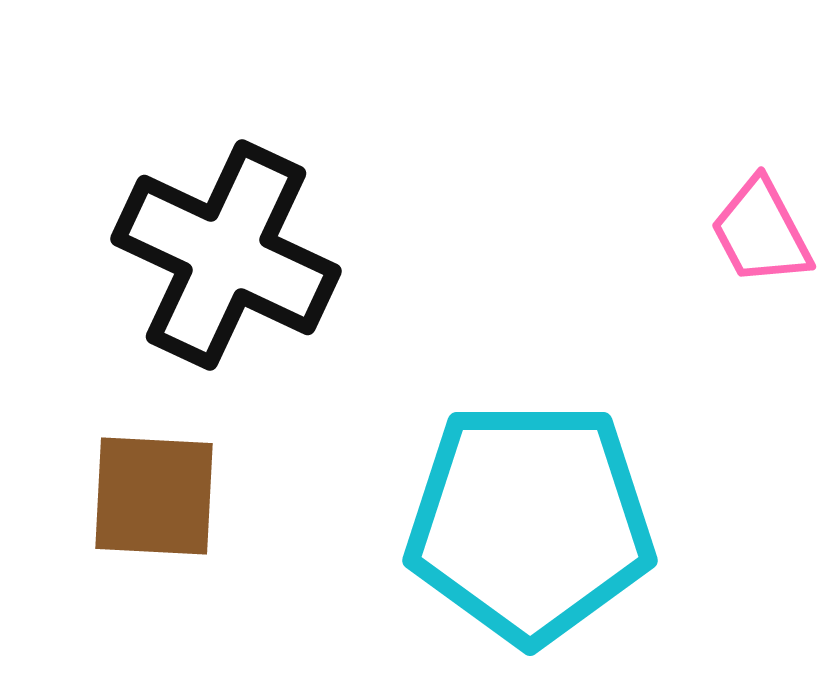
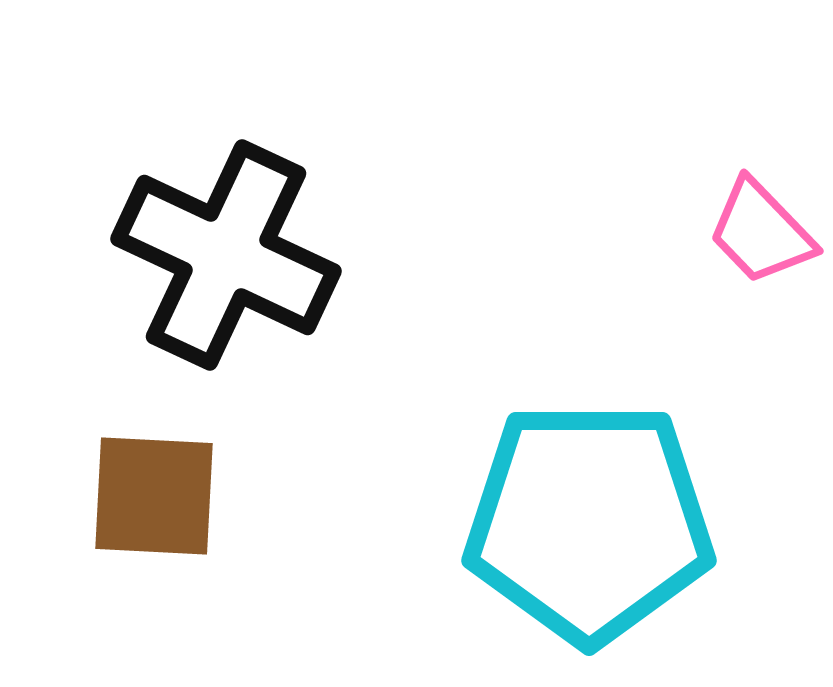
pink trapezoid: rotated 16 degrees counterclockwise
cyan pentagon: moved 59 px right
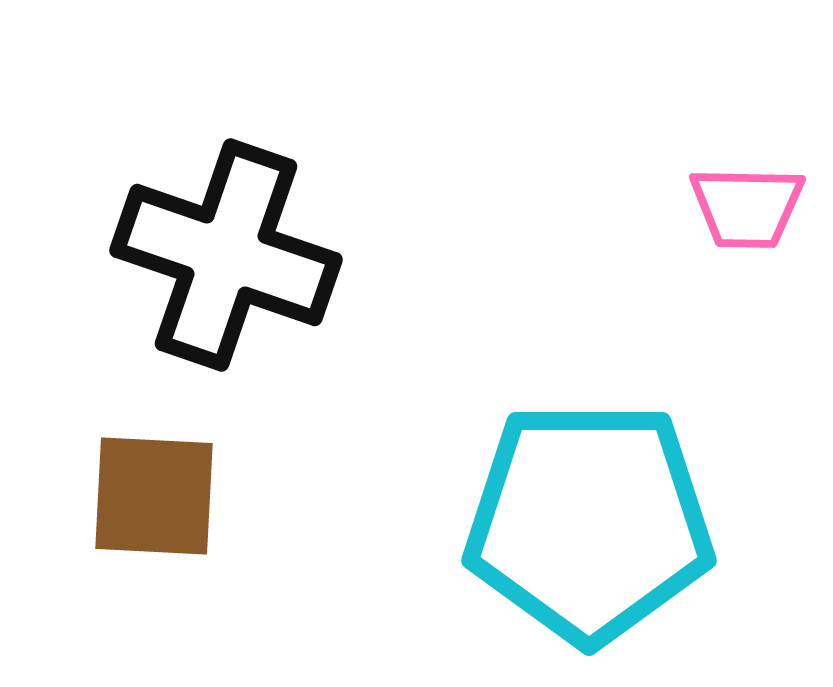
pink trapezoid: moved 14 px left, 25 px up; rotated 45 degrees counterclockwise
black cross: rotated 6 degrees counterclockwise
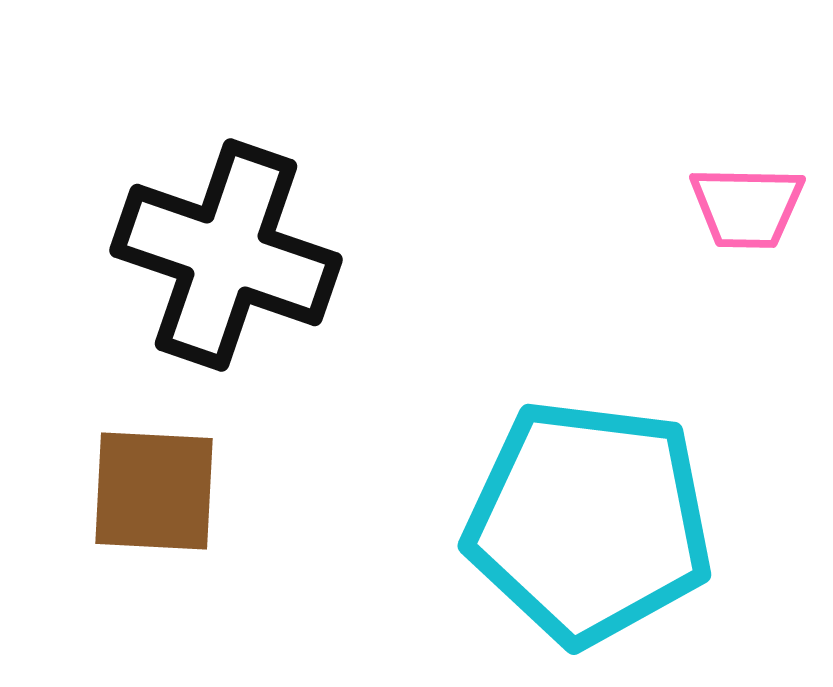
brown square: moved 5 px up
cyan pentagon: rotated 7 degrees clockwise
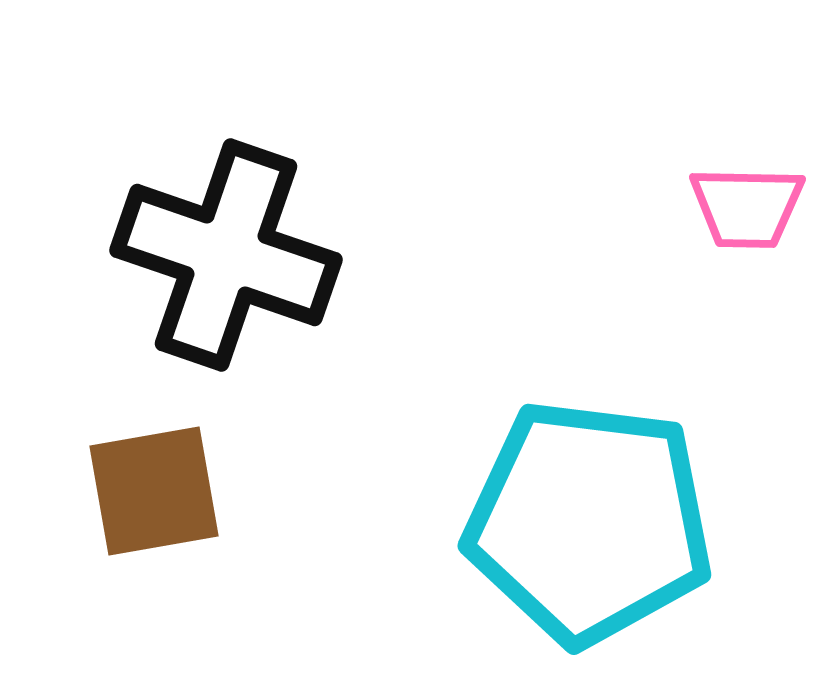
brown square: rotated 13 degrees counterclockwise
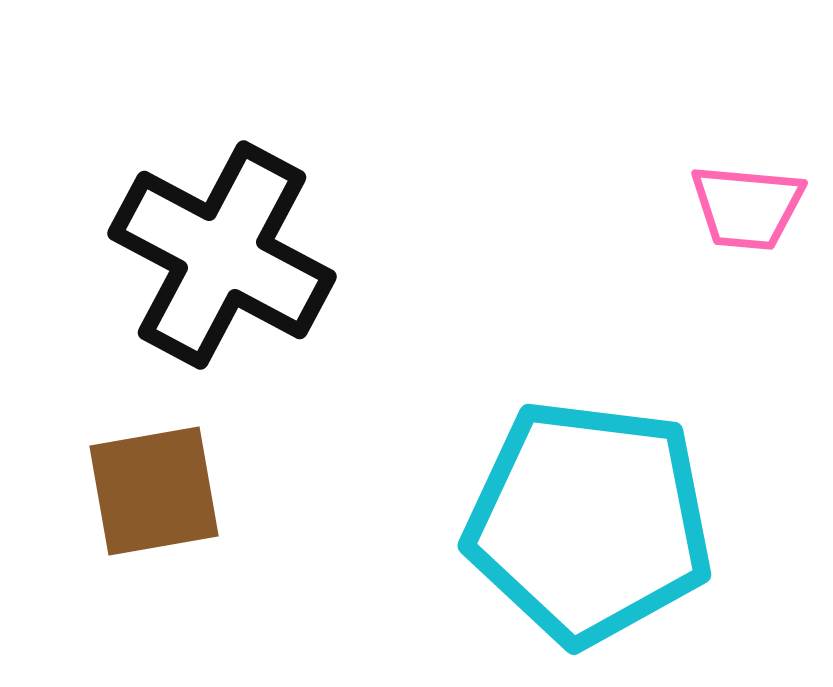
pink trapezoid: rotated 4 degrees clockwise
black cross: moved 4 px left; rotated 9 degrees clockwise
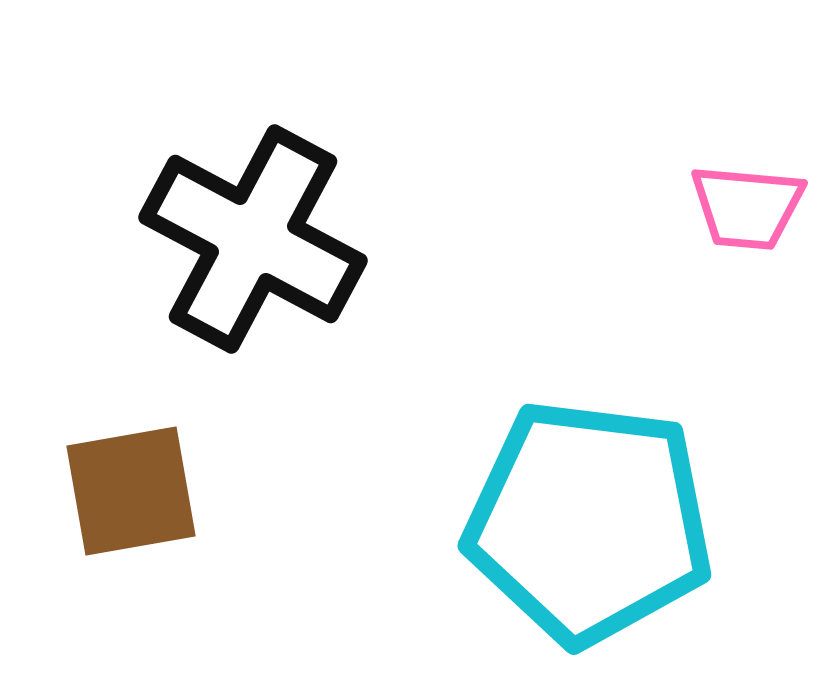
black cross: moved 31 px right, 16 px up
brown square: moved 23 px left
